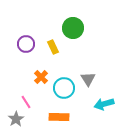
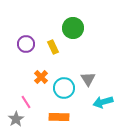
cyan arrow: moved 1 px left, 2 px up
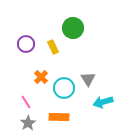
gray star: moved 12 px right, 4 px down
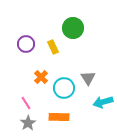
gray triangle: moved 1 px up
pink line: moved 1 px down
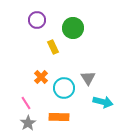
purple circle: moved 11 px right, 24 px up
cyan arrow: rotated 150 degrees counterclockwise
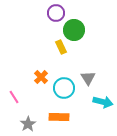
purple circle: moved 19 px right, 7 px up
green circle: moved 1 px right, 2 px down
yellow rectangle: moved 8 px right
pink line: moved 12 px left, 6 px up
gray star: moved 1 px down
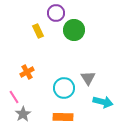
yellow rectangle: moved 23 px left, 16 px up
orange cross: moved 14 px left, 5 px up; rotated 16 degrees clockwise
orange rectangle: moved 4 px right
gray star: moved 5 px left, 10 px up
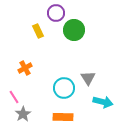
orange cross: moved 2 px left, 4 px up
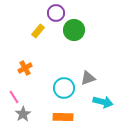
yellow rectangle: rotated 64 degrees clockwise
gray triangle: rotated 42 degrees clockwise
